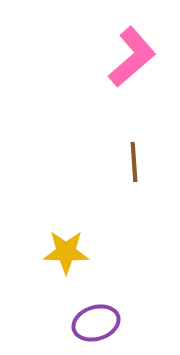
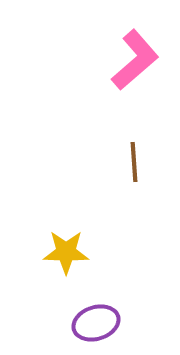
pink L-shape: moved 3 px right, 3 px down
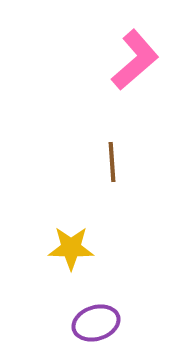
brown line: moved 22 px left
yellow star: moved 5 px right, 4 px up
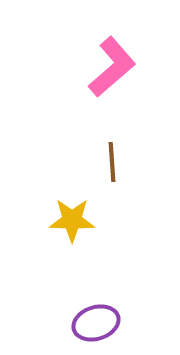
pink L-shape: moved 23 px left, 7 px down
yellow star: moved 1 px right, 28 px up
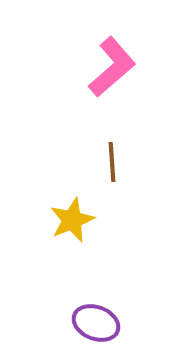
yellow star: rotated 24 degrees counterclockwise
purple ellipse: rotated 39 degrees clockwise
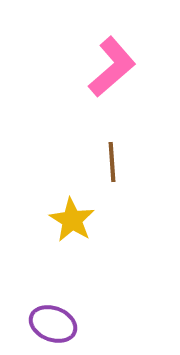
yellow star: rotated 18 degrees counterclockwise
purple ellipse: moved 43 px left, 1 px down
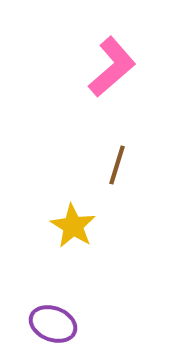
brown line: moved 5 px right, 3 px down; rotated 21 degrees clockwise
yellow star: moved 1 px right, 6 px down
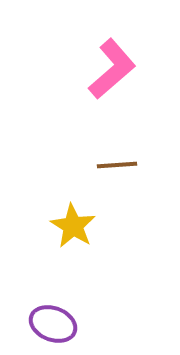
pink L-shape: moved 2 px down
brown line: rotated 69 degrees clockwise
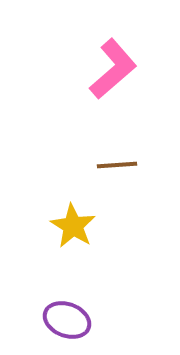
pink L-shape: moved 1 px right
purple ellipse: moved 14 px right, 4 px up
